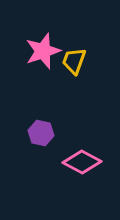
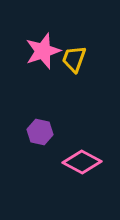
yellow trapezoid: moved 2 px up
purple hexagon: moved 1 px left, 1 px up
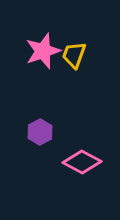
yellow trapezoid: moved 4 px up
purple hexagon: rotated 20 degrees clockwise
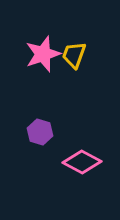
pink star: moved 3 px down
purple hexagon: rotated 15 degrees counterclockwise
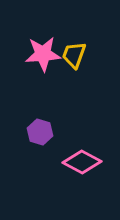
pink star: rotated 15 degrees clockwise
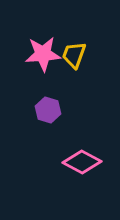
purple hexagon: moved 8 px right, 22 px up
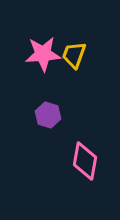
purple hexagon: moved 5 px down
pink diamond: moved 3 px right, 1 px up; rotated 72 degrees clockwise
